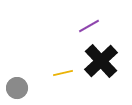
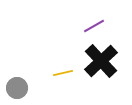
purple line: moved 5 px right
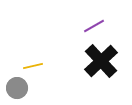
yellow line: moved 30 px left, 7 px up
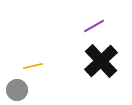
gray circle: moved 2 px down
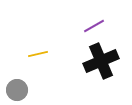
black cross: rotated 20 degrees clockwise
yellow line: moved 5 px right, 12 px up
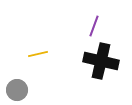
purple line: rotated 40 degrees counterclockwise
black cross: rotated 36 degrees clockwise
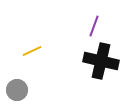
yellow line: moved 6 px left, 3 px up; rotated 12 degrees counterclockwise
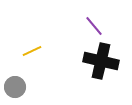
purple line: rotated 60 degrees counterclockwise
gray circle: moved 2 px left, 3 px up
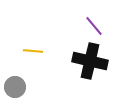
yellow line: moved 1 px right; rotated 30 degrees clockwise
black cross: moved 11 px left
